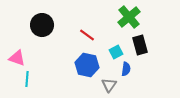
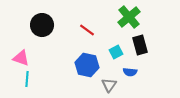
red line: moved 5 px up
pink triangle: moved 4 px right
blue semicircle: moved 4 px right, 3 px down; rotated 88 degrees clockwise
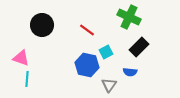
green cross: rotated 25 degrees counterclockwise
black rectangle: moved 1 px left, 2 px down; rotated 60 degrees clockwise
cyan square: moved 10 px left
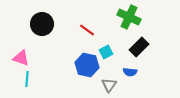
black circle: moved 1 px up
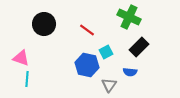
black circle: moved 2 px right
